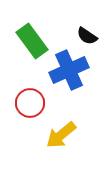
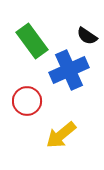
red circle: moved 3 px left, 2 px up
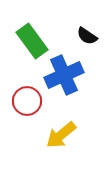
blue cross: moved 5 px left, 5 px down
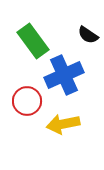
black semicircle: moved 1 px right, 1 px up
green rectangle: moved 1 px right
yellow arrow: moved 2 px right, 11 px up; rotated 28 degrees clockwise
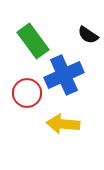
red circle: moved 8 px up
yellow arrow: rotated 16 degrees clockwise
